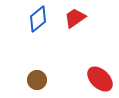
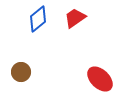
brown circle: moved 16 px left, 8 px up
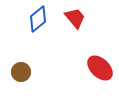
red trapezoid: rotated 85 degrees clockwise
red ellipse: moved 11 px up
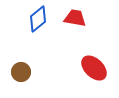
red trapezoid: rotated 40 degrees counterclockwise
red ellipse: moved 6 px left
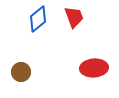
red trapezoid: moved 1 px left, 1 px up; rotated 60 degrees clockwise
red ellipse: rotated 48 degrees counterclockwise
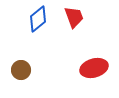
red ellipse: rotated 12 degrees counterclockwise
brown circle: moved 2 px up
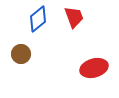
brown circle: moved 16 px up
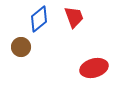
blue diamond: moved 1 px right
brown circle: moved 7 px up
